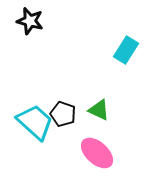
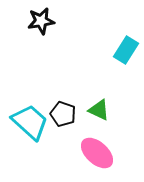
black star: moved 11 px right; rotated 24 degrees counterclockwise
cyan trapezoid: moved 5 px left
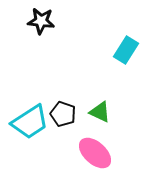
black star: rotated 16 degrees clockwise
green triangle: moved 1 px right, 2 px down
cyan trapezoid: rotated 105 degrees clockwise
pink ellipse: moved 2 px left
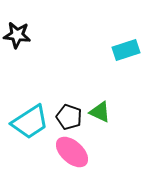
black star: moved 24 px left, 14 px down
cyan rectangle: rotated 40 degrees clockwise
black pentagon: moved 6 px right, 3 px down
pink ellipse: moved 23 px left, 1 px up
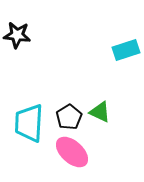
black pentagon: rotated 20 degrees clockwise
cyan trapezoid: moved 1 px left, 1 px down; rotated 126 degrees clockwise
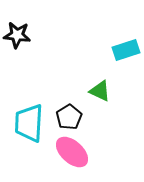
green triangle: moved 21 px up
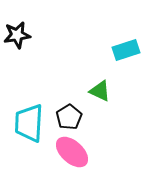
black star: rotated 16 degrees counterclockwise
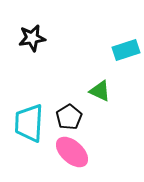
black star: moved 15 px right, 3 px down
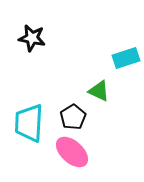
black star: rotated 20 degrees clockwise
cyan rectangle: moved 8 px down
green triangle: moved 1 px left
black pentagon: moved 4 px right
